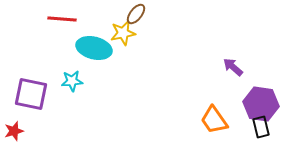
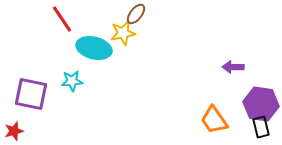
red line: rotated 52 degrees clockwise
purple arrow: rotated 40 degrees counterclockwise
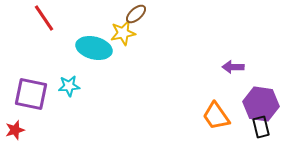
brown ellipse: rotated 10 degrees clockwise
red line: moved 18 px left, 1 px up
cyan star: moved 3 px left, 5 px down
orange trapezoid: moved 2 px right, 4 px up
red star: moved 1 px right, 1 px up
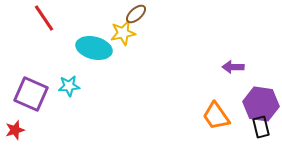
purple square: rotated 12 degrees clockwise
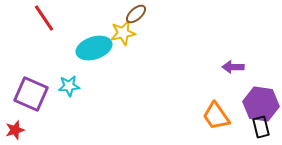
cyan ellipse: rotated 32 degrees counterclockwise
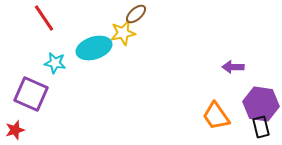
cyan star: moved 14 px left, 23 px up; rotated 15 degrees clockwise
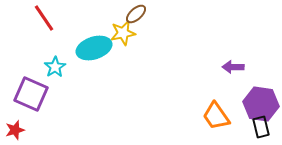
cyan star: moved 4 px down; rotated 30 degrees clockwise
